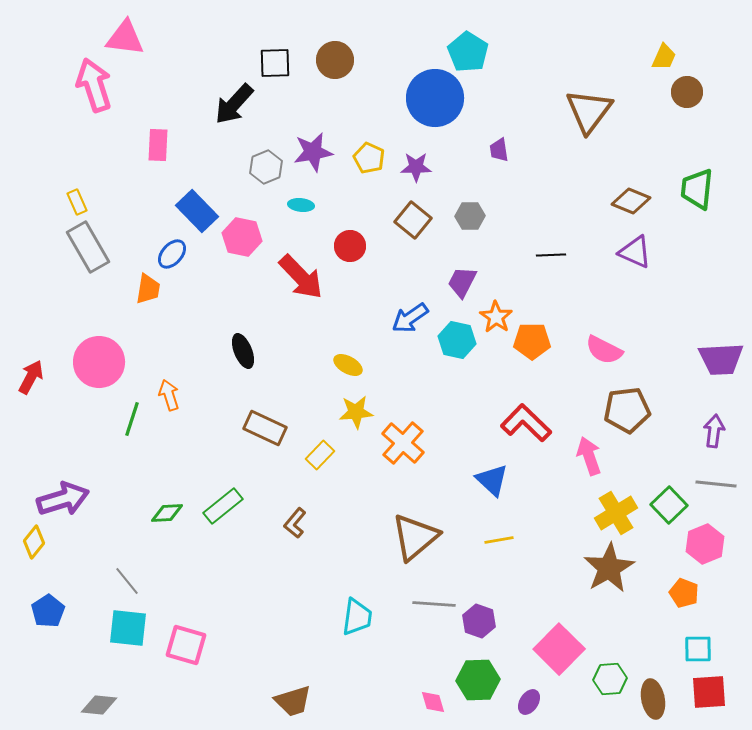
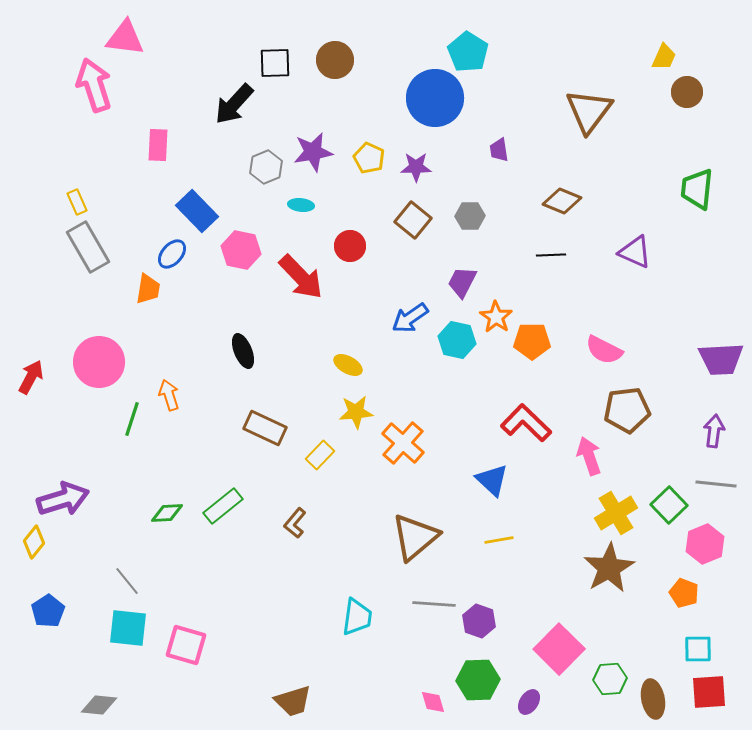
brown diamond at (631, 201): moved 69 px left
pink hexagon at (242, 237): moved 1 px left, 13 px down
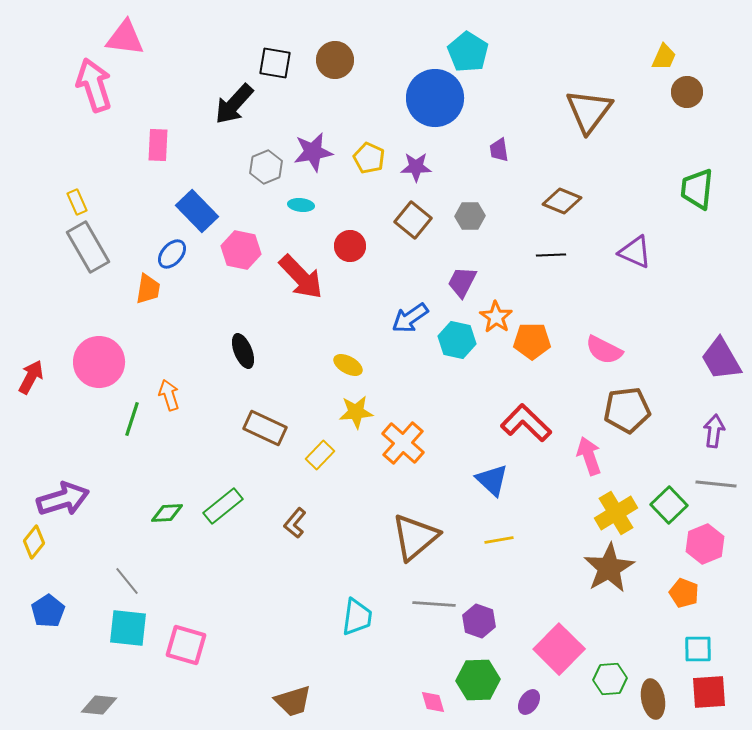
black square at (275, 63): rotated 12 degrees clockwise
purple trapezoid at (721, 359): rotated 63 degrees clockwise
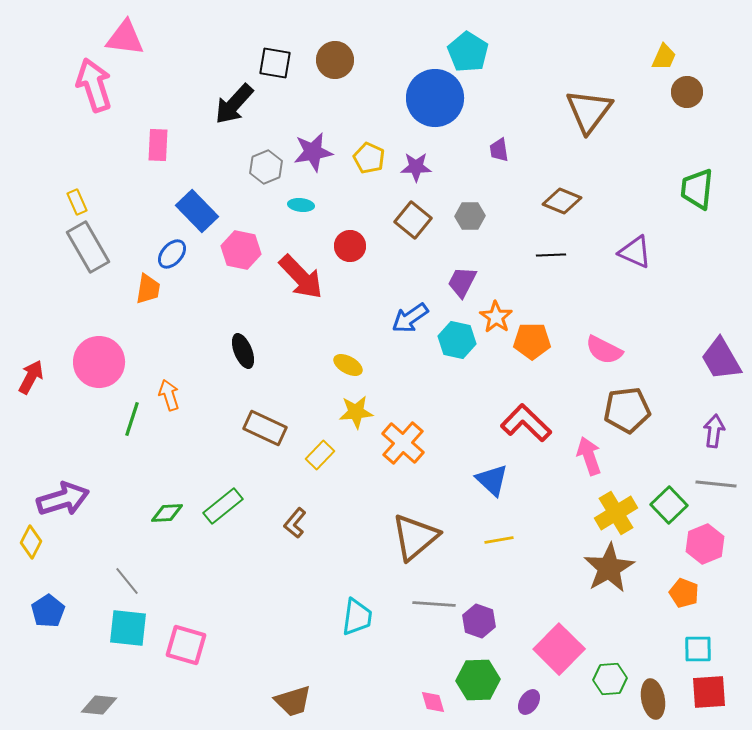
yellow diamond at (34, 542): moved 3 px left; rotated 12 degrees counterclockwise
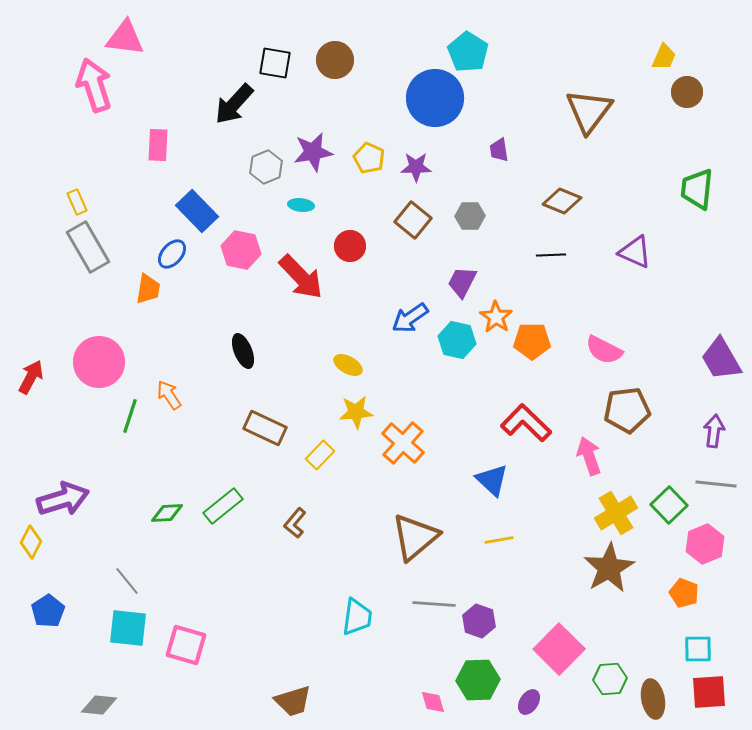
orange arrow at (169, 395): rotated 16 degrees counterclockwise
green line at (132, 419): moved 2 px left, 3 px up
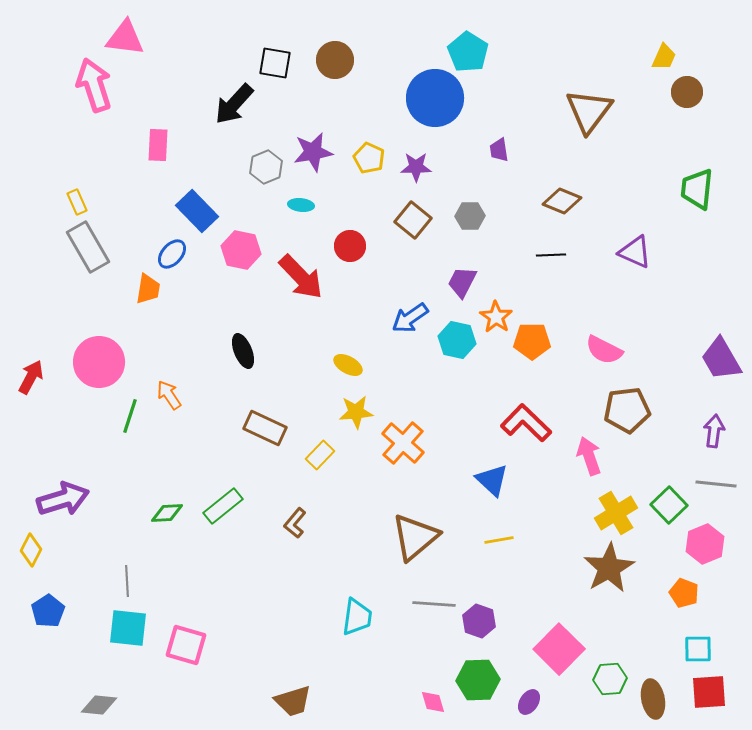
yellow diamond at (31, 542): moved 8 px down
gray line at (127, 581): rotated 36 degrees clockwise
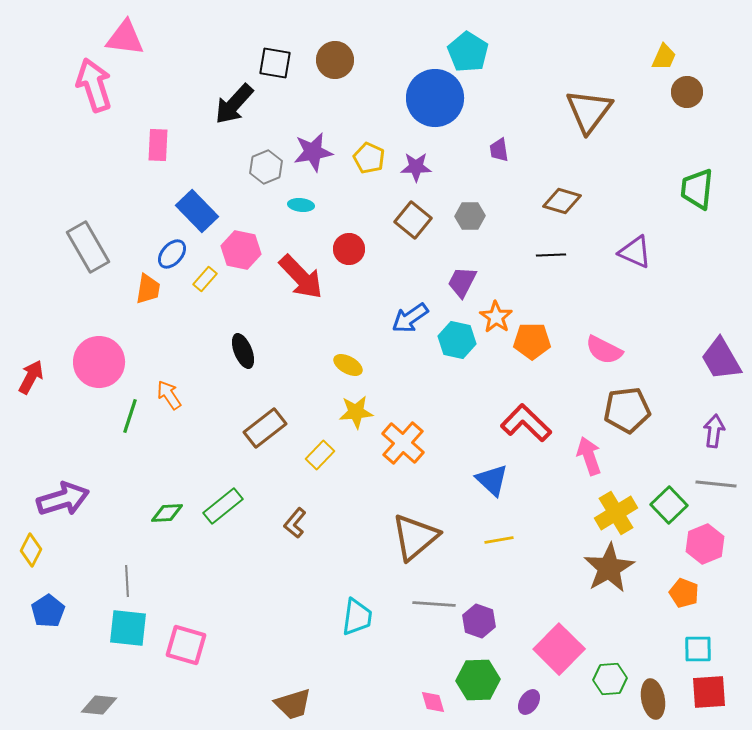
brown diamond at (562, 201): rotated 6 degrees counterclockwise
yellow rectangle at (77, 202): moved 128 px right, 77 px down; rotated 65 degrees clockwise
red circle at (350, 246): moved 1 px left, 3 px down
brown rectangle at (265, 428): rotated 63 degrees counterclockwise
brown trapezoid at (293, 701): moved 3 px down
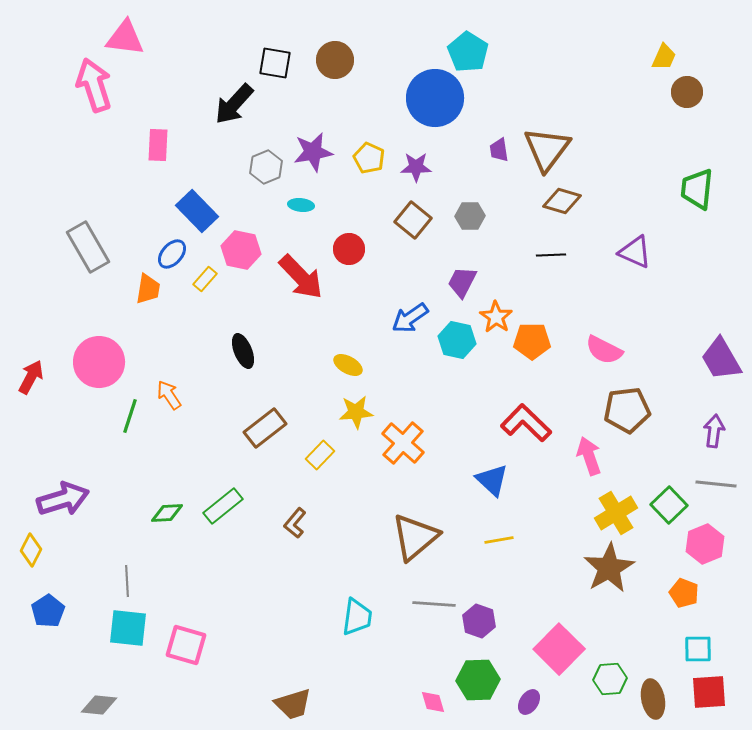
brown triangle at (589, 111): moved 42 px left, 38 px down
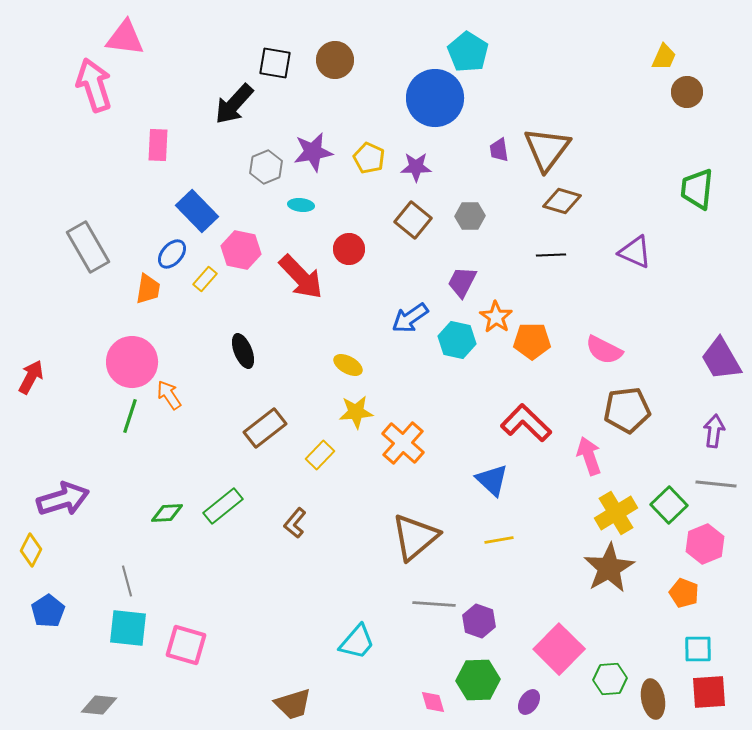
pink circle at (99, 362): moved 33 px right
gray line at (127, 581): rotated 12 degrees counterclockwise
cyan trapezoid at (357, 617): moved 25 px down; rotated 33 degrees clockwise
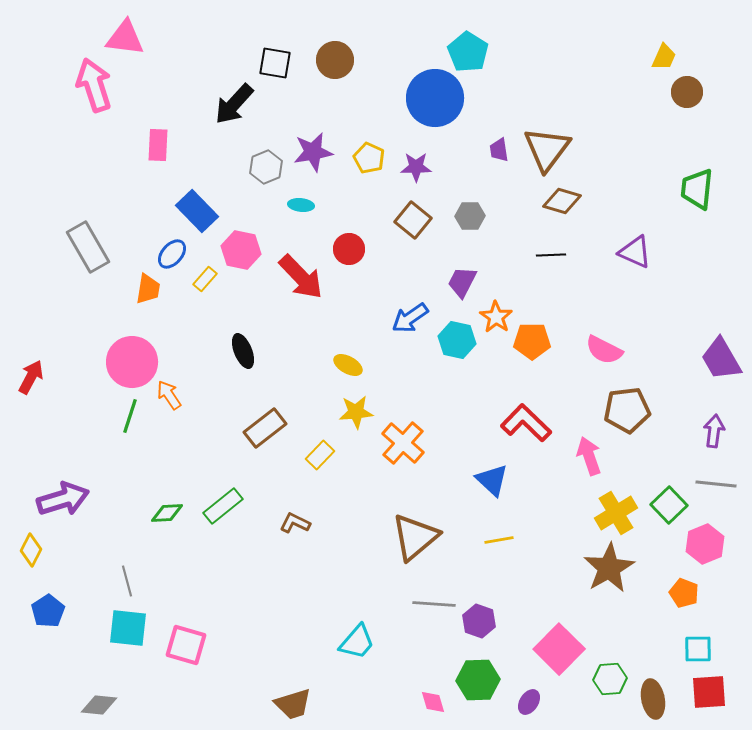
brown L-shape at (295, 523): rotated 76 degrees clockwise
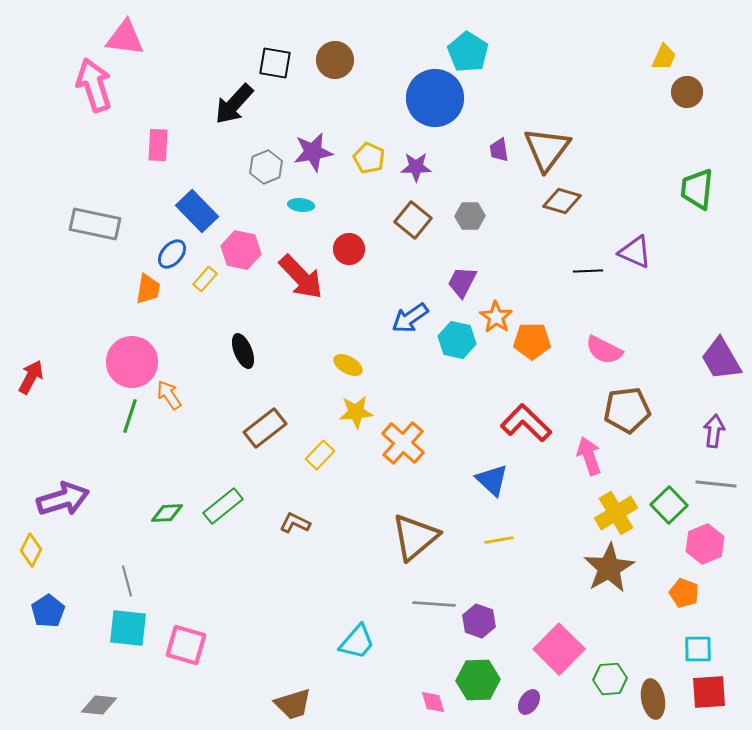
gray rectangle at (88, 247): moved 7 px right, 23 px up; rotated 48 degrees counterclockwise
black line at (551, 255): moved 37 px right, 16 px down
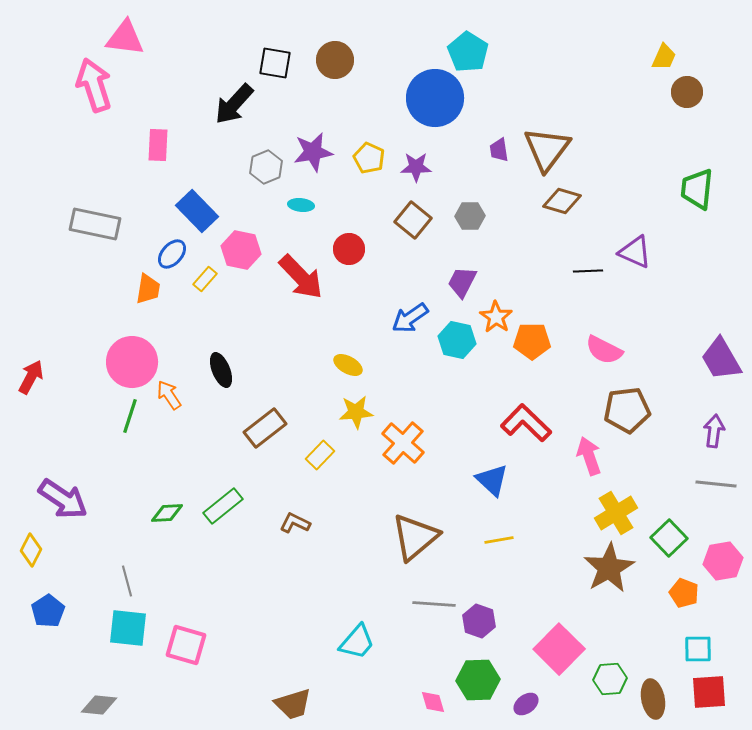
black ellipse at (243, 351): moved 22 px left, 19 px down
purple arrow at (63, 499): rotated 51 degrees clockwise
green square at (669, 505): moved 33 px down
pink hexagon at (705, 544): moved 18 px right, 17 px down; rotated 12 degrees clockwise
purple ellipse at (529, 702): moved 3 px left, 2 px down; rotated 20 degrees clockwise
